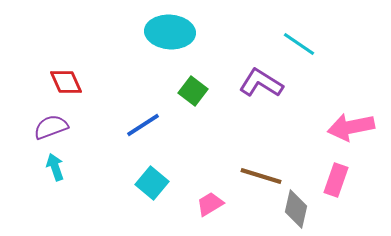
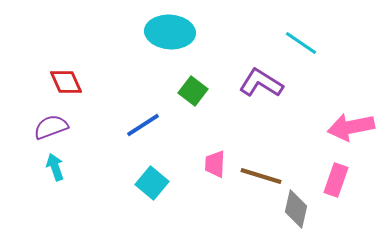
cyan line: moved 2 px right, 1 px up
pink trapezoid: moved 5 px right, 40 px up; rotated 56 degrees counterclockwise
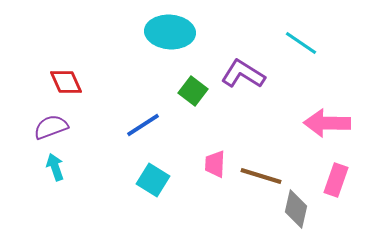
purple L-shape: moved 18 px left, 9 px up
pink arrow: moved 24 px left, 4 px up; rotated 12 degrees clockwise
cyan square: moved 1 px right, 3 px up; rotated 8 degrees counterclockwise
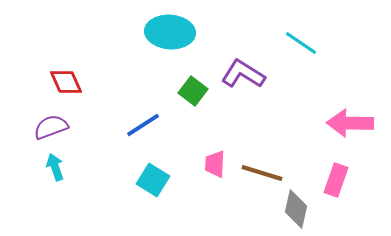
pink arrow: moved 23 px right
brown line: moved 1 px right, 3 px up
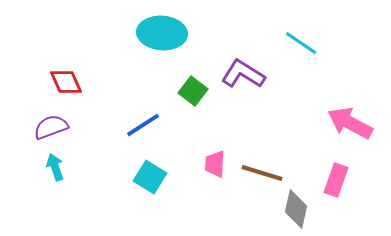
cyan ellipse: moved 8 px left, 1 px down
pink arrow: rotated 27 degrees clockwise
cyan square: moved 3 px left, 3 px up
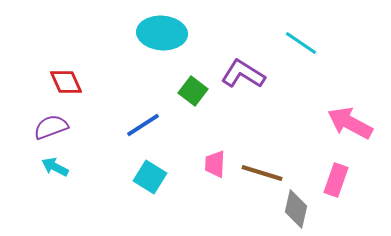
cyan arrow: rotated 44 degrees counterclockwise
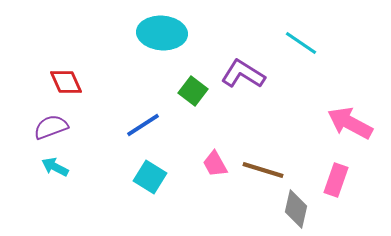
pink trapezoid: rotated 32 degrees counterclockwise
brown line: moved 1 px right, 3 px up
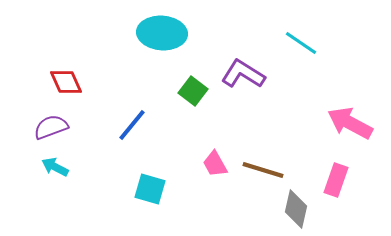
blue line: moved 11 px left; rotated 18 degrees counterclockwise
cyan square: moved 12 px down; rotated 16 degrees counterclockwise
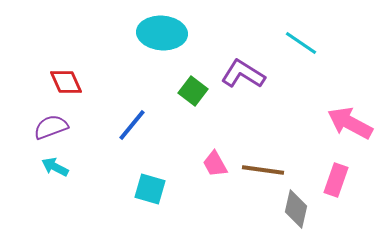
brown line: rotated 9 degrees counterclockwise
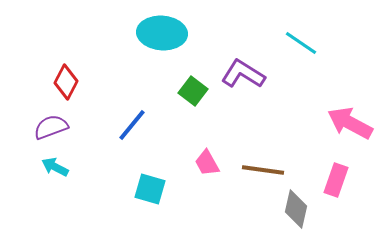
red diamond: rotated 52 degrees clockwise
pink trapezoid: moved 8 px left, 1 px up
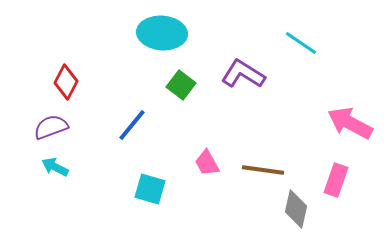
green square: moved 12 px left, 6 px up
